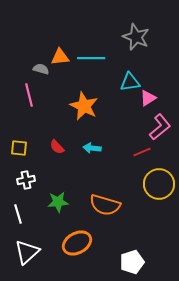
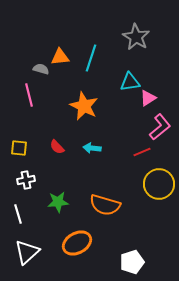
gray star: rotated 8 degrees clockwise
cyan line: rotated 72 degrees counterclockwise
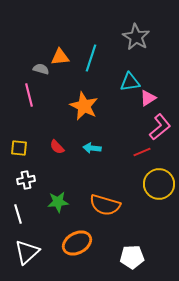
white pentagon: moved 5 px up; rotated 15 degrees clockwise
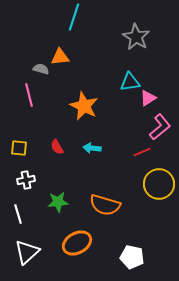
cyan line: moved 17 px left, 41 px up
red semicircle: rotated 14 degrees clockwise
white pentagon: rotated 15 degrees clockwise
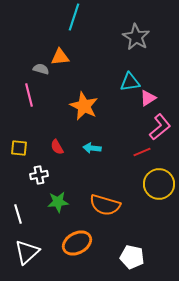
white cross: moved 13 px right, 5 px up
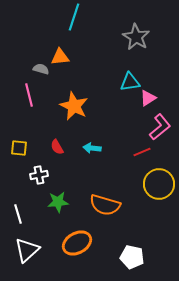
orange star: moved 10 px left
white triangle: moved 2 px up
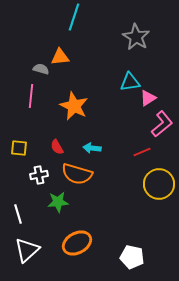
pink line: moved 2 px right, 1 px down; rotated 20 degrees clockwise
pink L-shape: moved 2 px right, 3 px up
orange semicircle: moved 28 px left, 31 px up
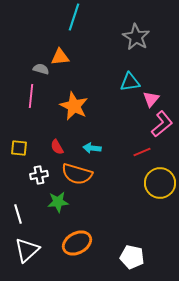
pink triangle: moved 3 px right, 1 px down; rotated 18 degrees counterclockwise
yellow circle: moved 1 px right, 1 px up
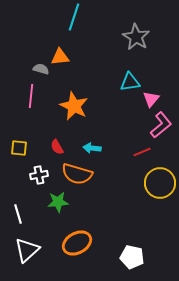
pink L-shape: moved 1 px left, 1 px down
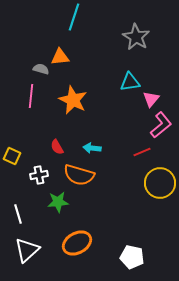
orange star: moved 1 px left, 6 px up
yellow square: moved 7 px left, 8 px down; rotated 18 degrees clockwise
orange semicircle: moved 2 px right, 1 px down
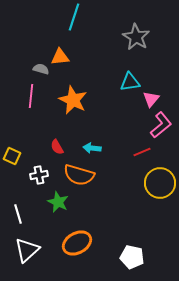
green star: rotated 30 degrees clockwise
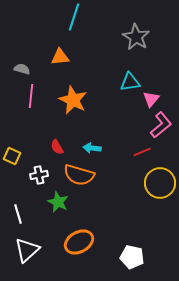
gray semicircle: moved 19 px left
orange ellipse: moved 2 px right, 1 px up
